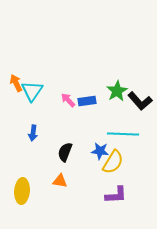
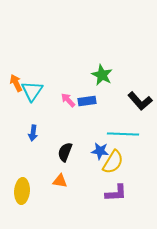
green star: moved 15 px left, 16 px up; rotated 15 degrees counterclockwise
purple L-shape: moved 2 px up
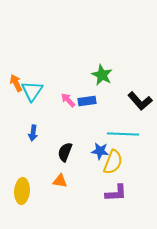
yellow semicircle: rotated 10 degrees counterclockwise
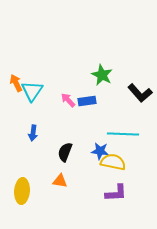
black L-shape: moved 8 px up
yellow semicircle: rotated 100 degrees counterclockwise
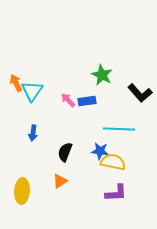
cyan line: moved 4 px left, 5 px up
orange triangle: rotated 42 degrees counterclockwise
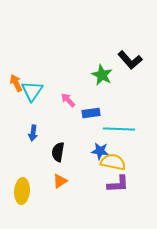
black L-shape: moved 10 px left, 33 px up
blue rectangle: moved 4 px right, 12 px down
black semicircle: moved 7 px left; rotated 12 degrees counterclockwise
purple L-shape: moved 2 px right, 9 px up
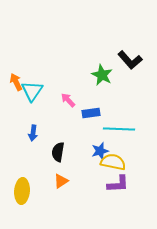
orange arrow: moved 1 px up
blue star: rotated 24 degrees counterclockwise
orange triangle: moved 1 px right
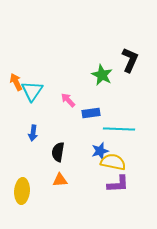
black L-shape: rotated 115 degrees counterclockwise
orange triangle: moved 1 px left, 1 px up; rotated 28 degrees clockwise
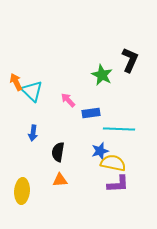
cyan triangle: rotated 20 degrees counterclockwise
yellow semicircle: moved 1 px down
